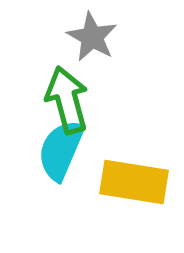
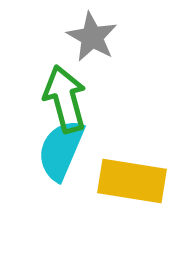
green arrow: moved 2 px left, 1 px up
yellow rectangle: moved 2 px left, 1 px up
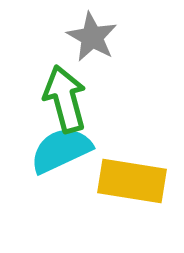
cyan semicircle: rotated 42 degrees clockwise
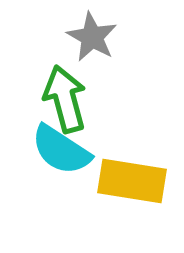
cyan semicircle: rotated 122 degrees counterclockwise
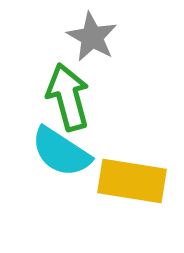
green arrow: moved 3 px right, 2 px up
cyan semicircle: moved 2 px down
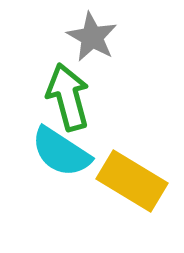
yellow rectangle: rotated 22 degrees clockwise
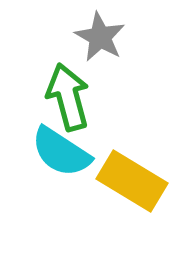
gray star: moved 8 px right
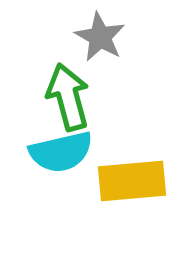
cyan semicircle: rotated 46 degrees counterclockwise
yellow rectangle: rotated 36 degrees counterclockwise
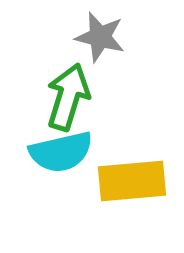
gray star: rotated 15 degrees counterclockwise
green arrow: rotated 32 degrees clockwise
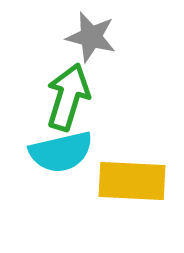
gray star: moved 9 px left
yellow rectangle: rotated 8 degrees clockwise
